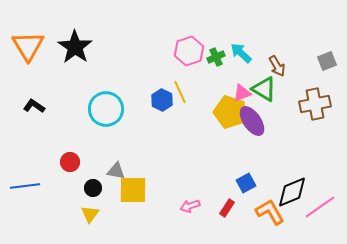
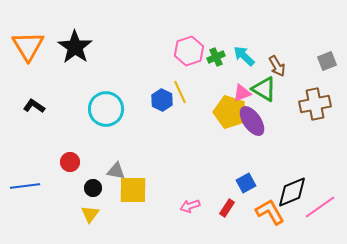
cyan arrow: moved 3 px right, 3 px down
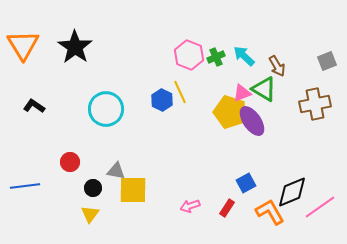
orange triangle: moved 5 px left, 1 px up
pink hexagon: moved 4 px down; rotated 20 degrees counterclockwise
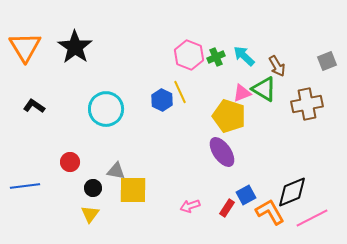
orange triangle: moved 2 px right, 2 px down
brown cross: moved 8 px left
yellow pentagon: moved 1 px left, 4 px down
purple ellipse: moved 30 px left, 31 px down
blue square: moved 12 px down
pink line: moved 8 px left, 11 px down; rotated 8 degrees clockwise
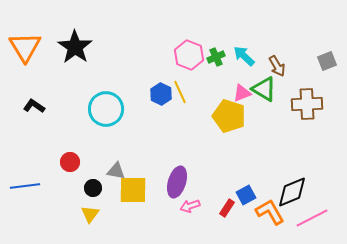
blue hexagon: moved 1 px left, 6 px up
brown cross: rotated 8 degrees clockwise
purple ellipse: moved 45 px left, 30 px down; rotated 52 degrees clockwise
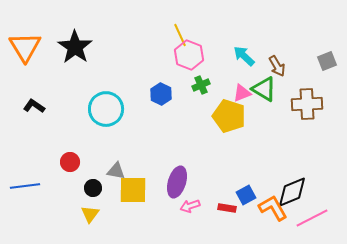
green cross: moved 15 px left, 28 px down
yellow line: moved 57 px up
red rectangle: rotated 66 degrees clockwise
orange L-shape: moved 3 px right, 4 px up
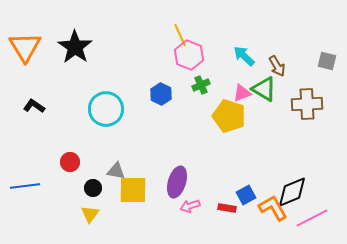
gray square: rotated 36 degrees clockwise
